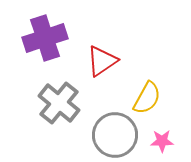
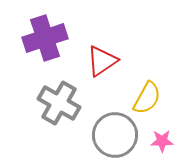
gray cross: rotated 9 degrees counterclockwise
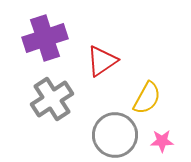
gray cross: moved 7 px left, 4 px up; rotated 27 degrees clockwise
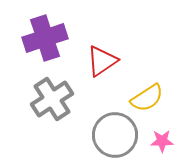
yellow semicircle: rotated 28 degrees clockwise
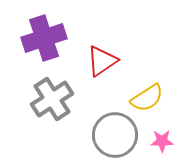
purple cross: moved 1 px left
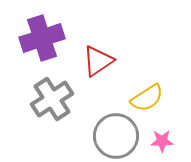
purple cross: moved 2 px left
red triangle: moved 4 px left
gray circle: moved 1 px right, 1 px down
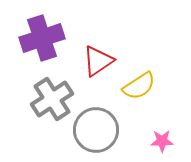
yellow semicircle: moved 8 px left, 12 px up
gray circle: moved 20 px left, 6 px up
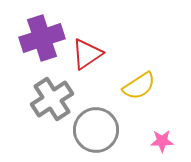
red triangle: moved 11 px left, 7 px up
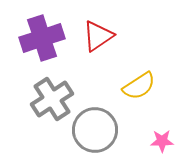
red triangle: moved 11 px right, 18 px up
gray circle: moved 1 px left
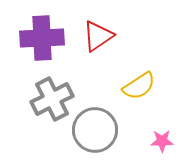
purple cross: rotated 15 degrees clockwise
gray cross: rotated 6 degrees clockwise
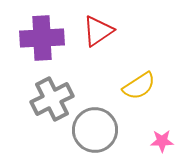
red triangle: moved 5 px up
